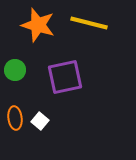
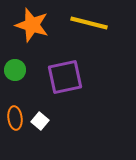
orange star: moved 6 px left
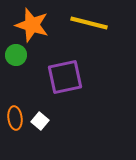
green circle: moved 1 px right, 15 px up
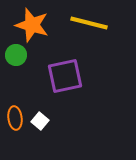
purple square: moved 1 px up
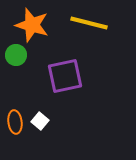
orange ellipse: moved 4 px down
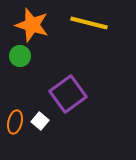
green circle: moved 4 px right, 1 px down
purple square: moved 3 px right, 18 px down; rotated 24 degrees counterclockwise
orange ellipse: rotated 20 degrees clockwise
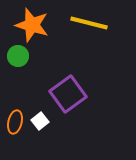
green circle: moved 2 px left
white square: rotated 12 degrees clockwise
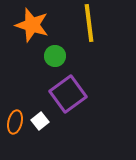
yellow line: rotated 69 degrees clockwise
green circle: moved 37 px right
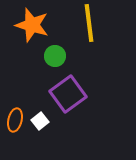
orange ellipse: moved 2 px up
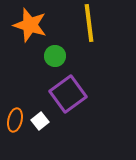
orange star: moved 2 px left
